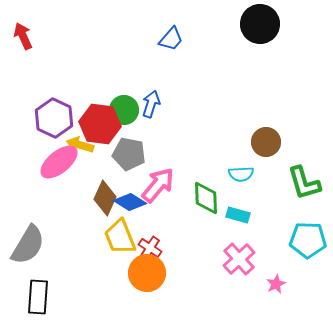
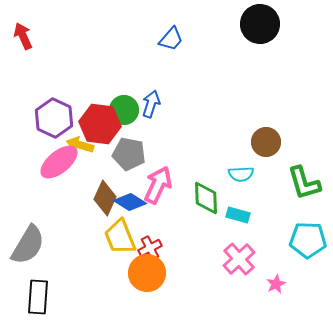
pink arrow: rotated 15 degrees counterclockwise
red cross: rotated 30 degrees clockwise
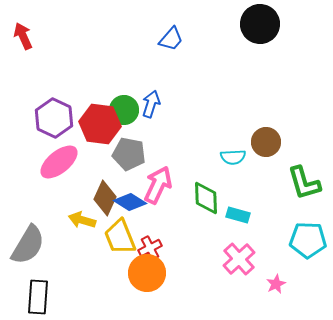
yellow arrow: moved 2 px right, 75 px down
cyan semicircle: moved 8 px left, 17 px up
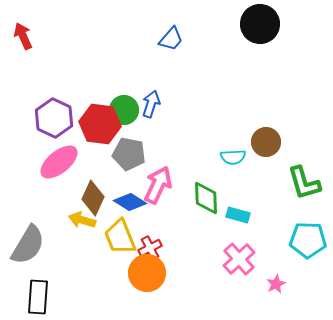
brown diamond: moved 12 px left
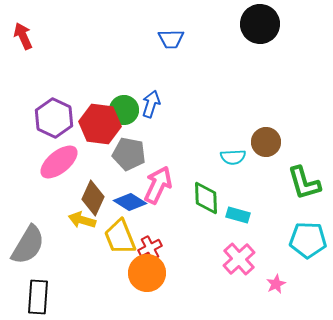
blue trapezoid: rotated 48 degrees clockwise
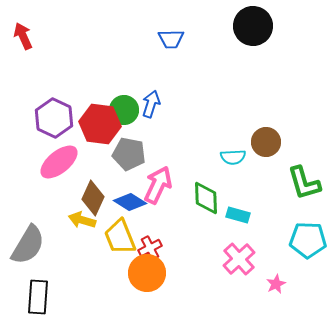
black circle: moved 7 px left, 2 px down
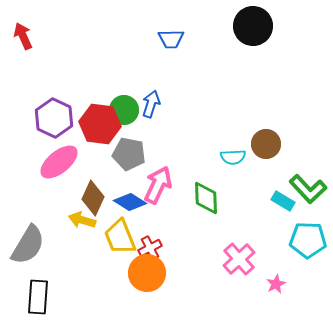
brown circle: moved 2 px down
green L-shape: moved 4 px right, 6 px down; rotated 27 degrees counterclockwise
cyan rectangle: moved 45 px right, 14 px up; rotated 15 degrees clockwise
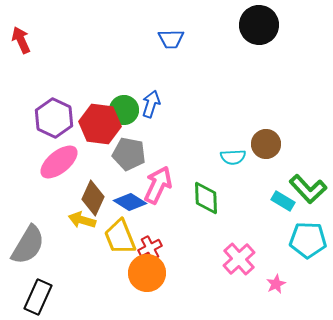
black circle: moved 6 px right, 1 px up
red arrow: moved 2 px left, 4 px down
black rectangle: rotated 20 degrees clockwise
